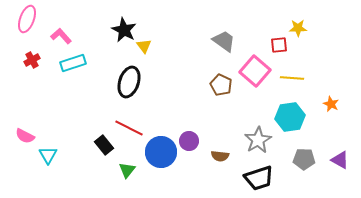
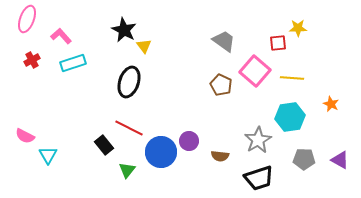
red square: moved 1 px left, 2 px up
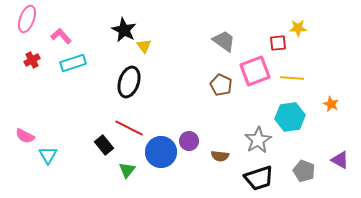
pink square: rotated 28 degrees clockwise
gray pentagon: moved 12 px down; rotated 20 degrees clockwise
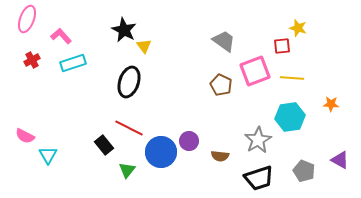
yellow star: rotated 18 degrees clockwise
red square: moved 4 px right, 3 px down
orange star: rotated 21 degrees counterclockwise
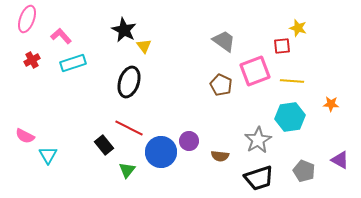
yellow line: moved 3 px down
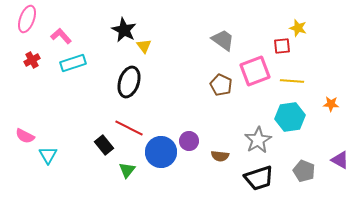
gray trapezoid: moved 1 px left, 1 px up
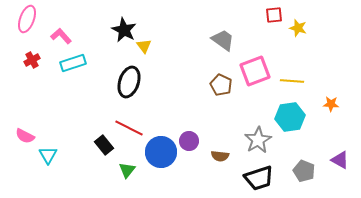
red square: moved 8 px left, 31 px up
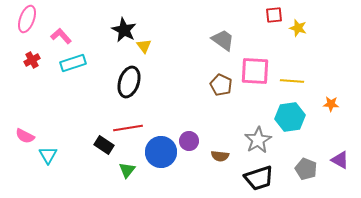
pink square: rotated 24 degrees clockwise
red line: moved 1 px left; rotated 36 degrees counterclockwise
black rectangle: rotated 18 degrees counterclockwise
gray pentagon: moved 2 px right, 2 px up
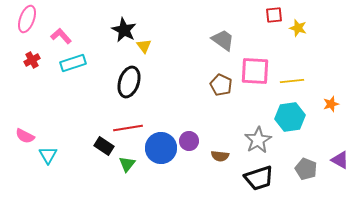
yellow line: rotated 10 degrees counterclockwise
orange star: rotated 21 degrees counterclockwise
black rectangle: moved 1 px down
blue circle: moved 4 px up
green triangle: moved 6 px up
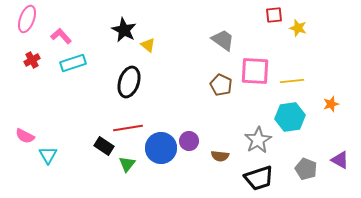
yellow triangle: moved 4 px right, 1 px up; rotated 14 degrees counterclockwise
